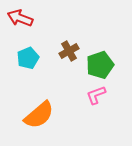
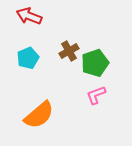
red arrow: moved 9 px right, 2 px up
green pentagon: moved 5 px left, 2 px up
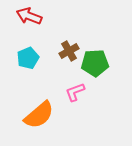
green pentagon: rotated 16 degrees clockwise
pink L-shape: moved 21 px left, 3 px up
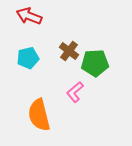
brown cross: rotated 24 degrees counterclockwise
cyan pentagon: rotated 10 degrees clockwise
pink L-shape: rotated 20 degrees counterclockwise
orange semicircle: rotated 116 degrees clockwise
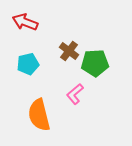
red arrow: moved 4 px left, 6 px down
cyan pentagon: moved 6 px down
pink L-shape: moved 2 px down
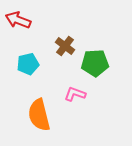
red arrow: moved 7 px left, 2 px up
brown cross: moved 4 px left, 5 px up
pink L-shape: rotated 60 degrees clockwise
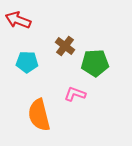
cyan pentagon: moved 1 px left, 2 px up; rotated 15 degrees clockwise
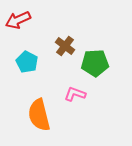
red arrow: rotated 45 degrees counterclockwise
cyan pentagon: rotated 25 degrees clockwise
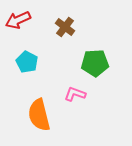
brown cross: moved 19 px up
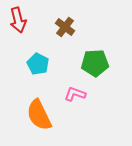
red arrow: rotated 80 degrees counterclockwise
cyan pentagon: moved 11 px right, 2 px down
orange semicircle: rotated 12 degrees counterclockwise
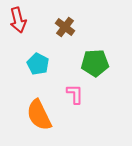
pink L-shape: rotated 70 degrees clockwise
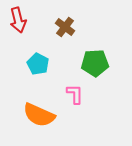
orange semicircle: rotated 40 degrees counterclockwise
